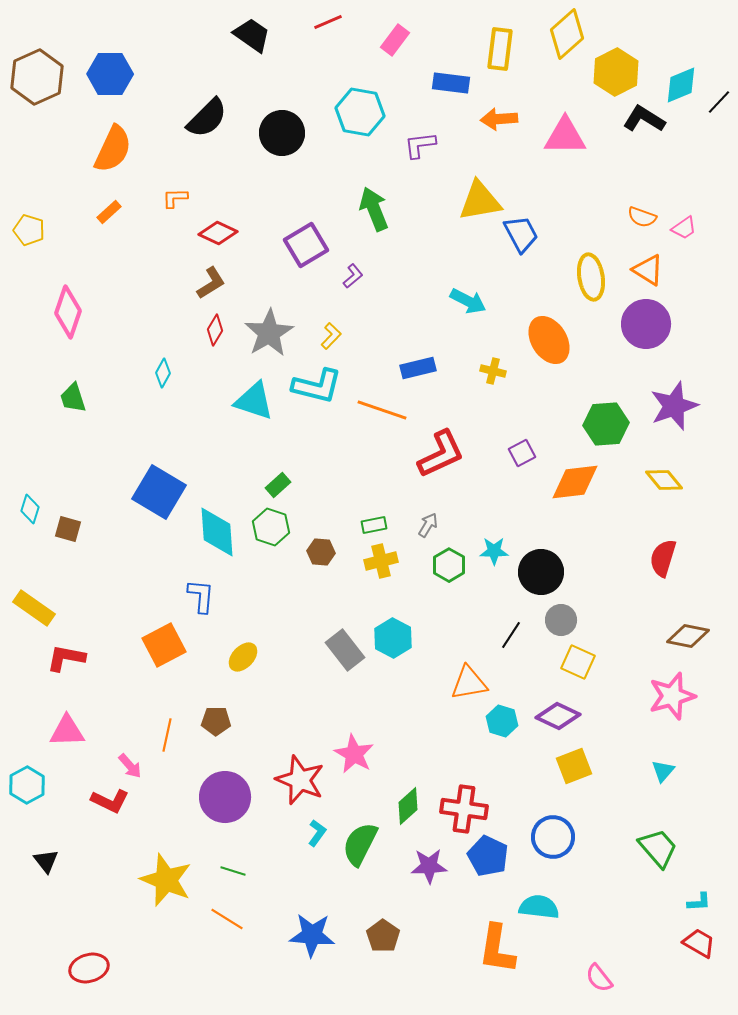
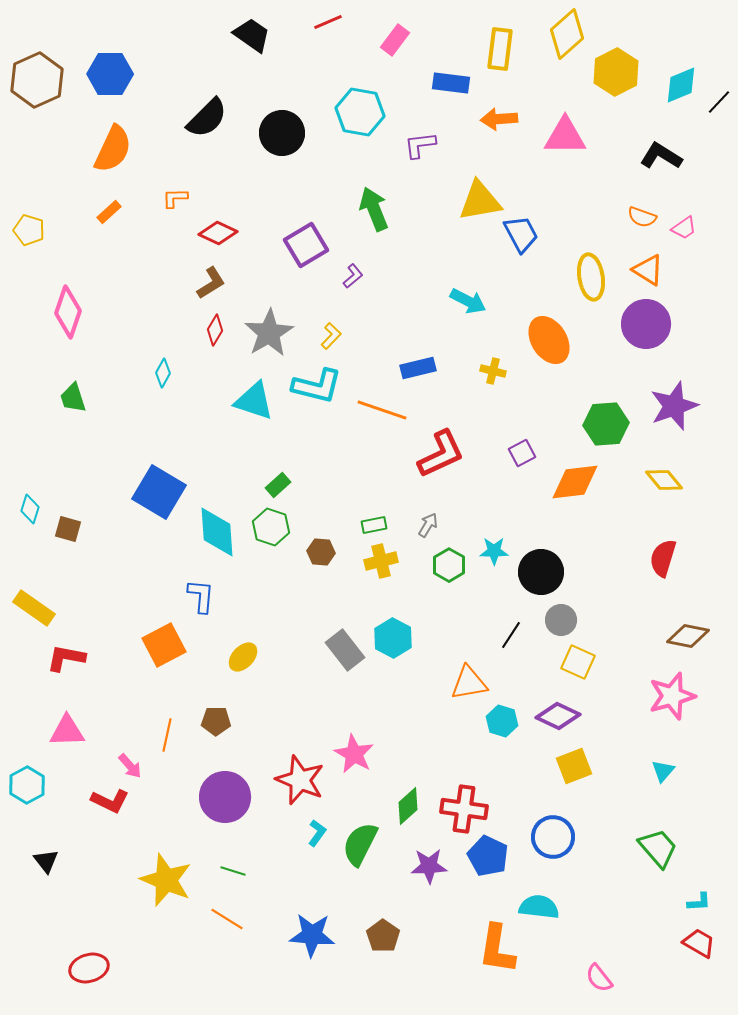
brown hexagon at (37, 77): moved 3 px down
black L-shape at (644, 119): moved 17 px right, 37 px down
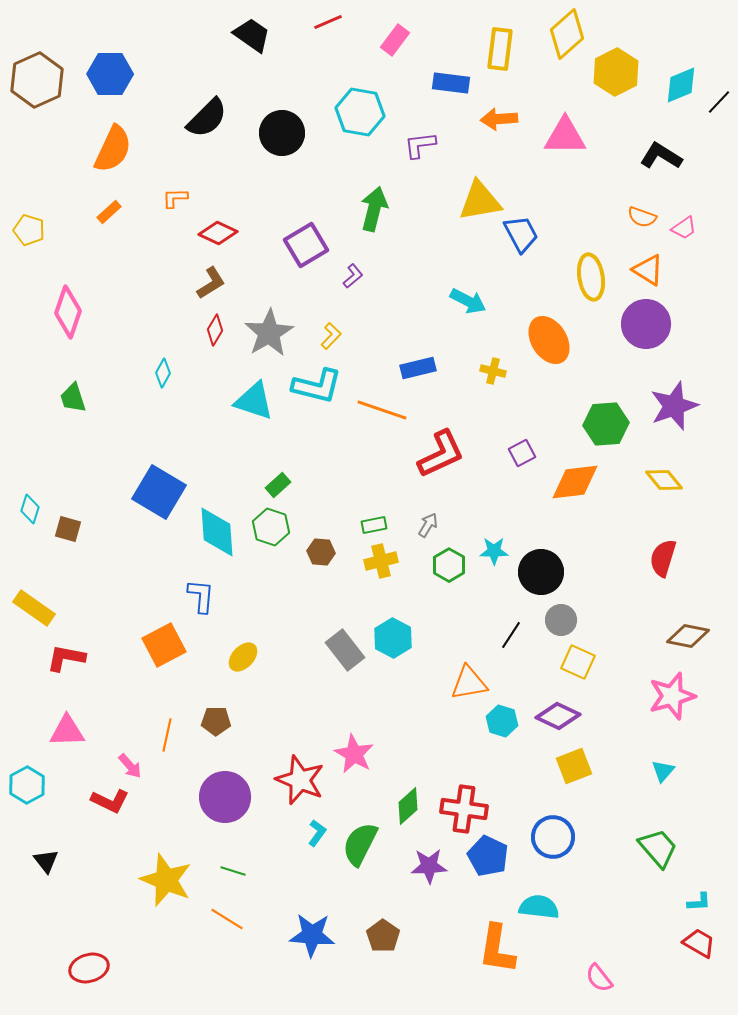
green arrow at (374, 209): rotated 36 degrees clockwise
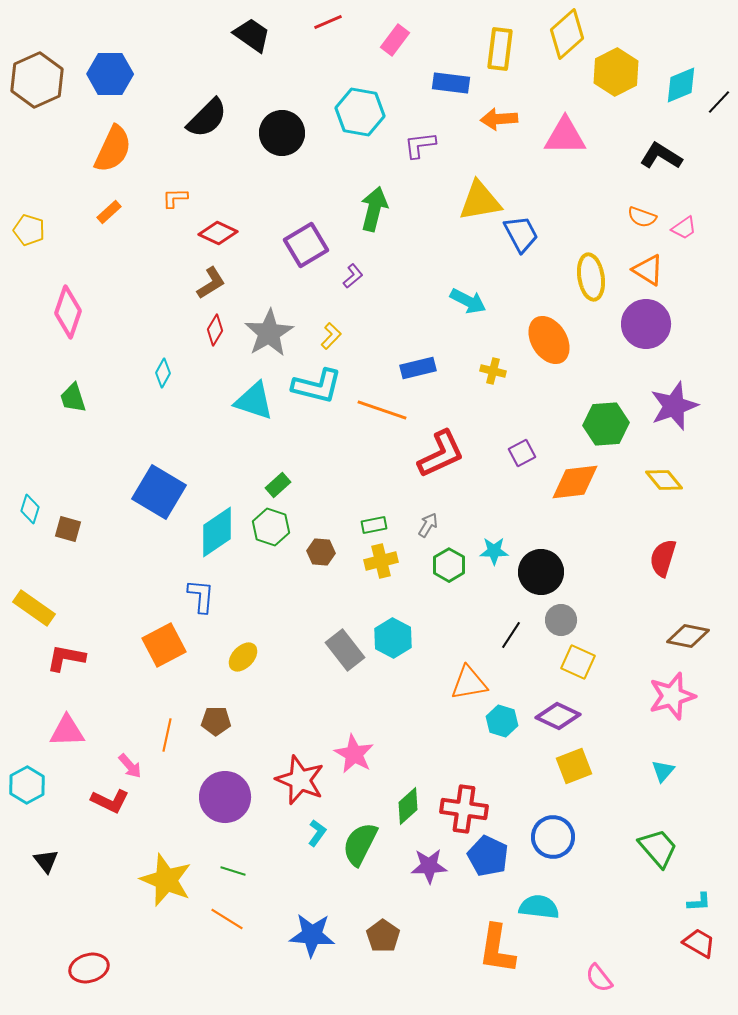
cyan diamond at (217, 532): rotated 60 degrees clockwise
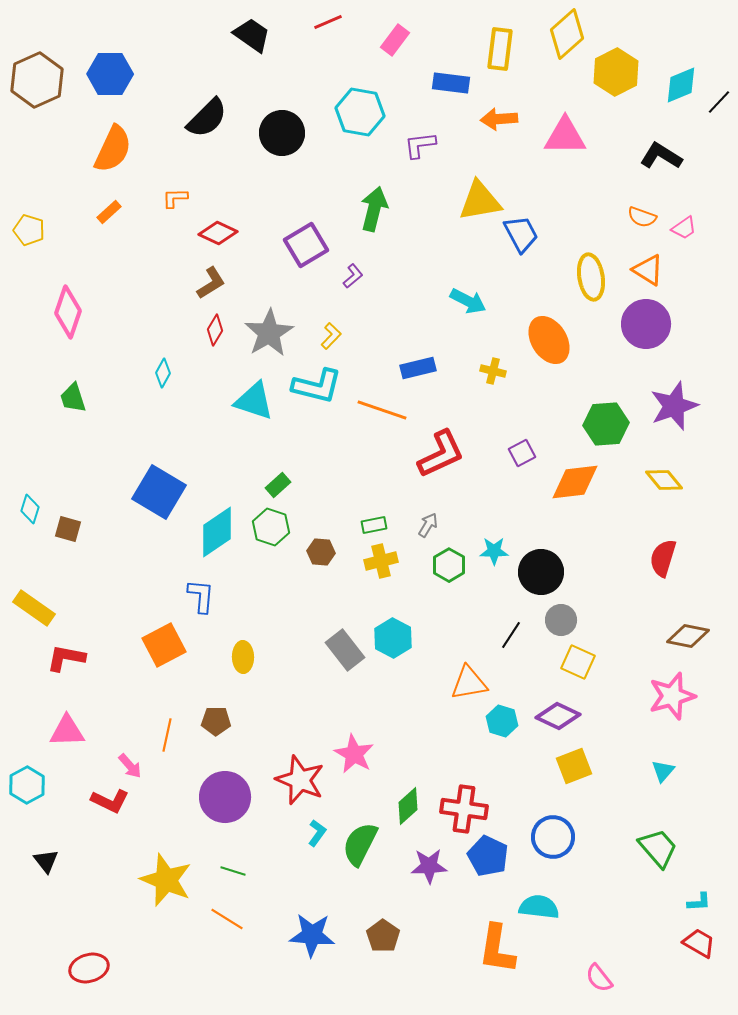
yellow ellipse at (243, 657): rotated 44 degrees counterclockwise
